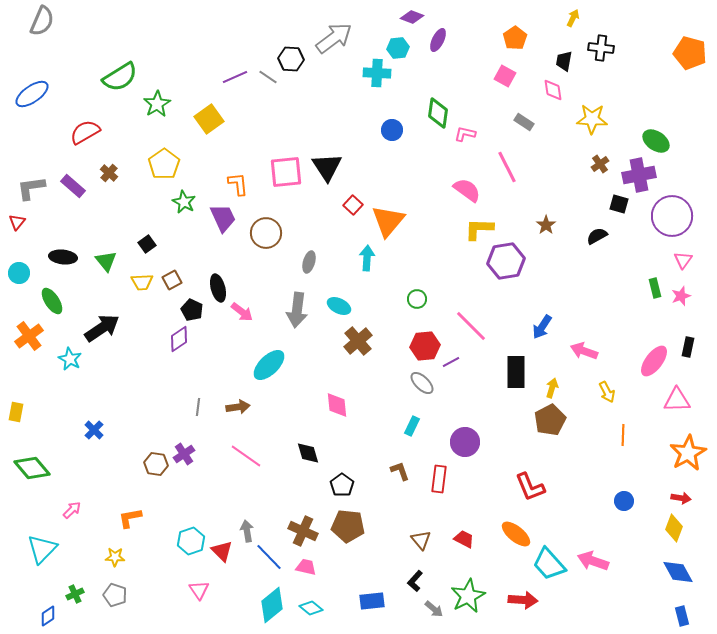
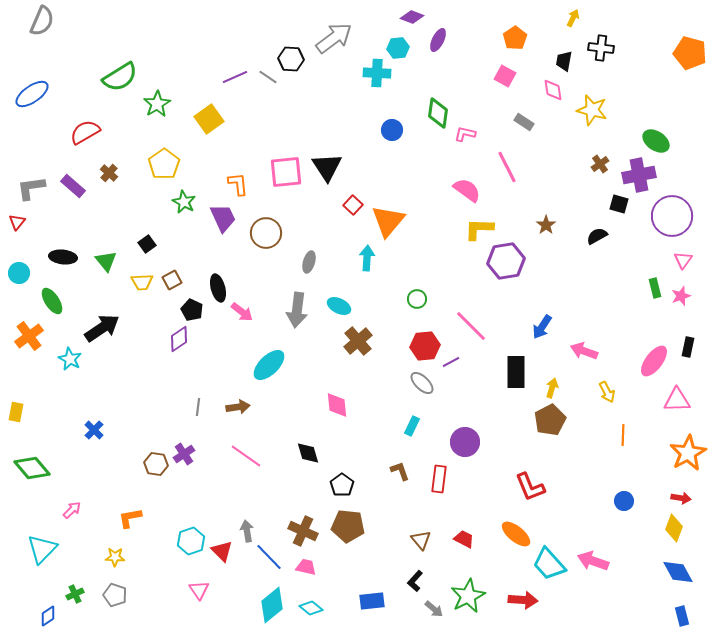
yellow star at (592, 119): moved 9 px up; rotated 12 degrees clockwise
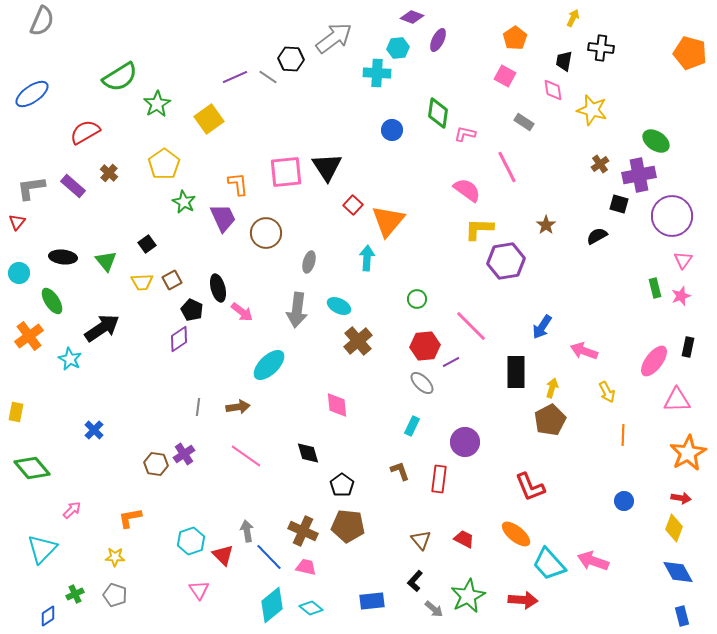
red triangle at (222, 551): moved 1 px right, 4 px down
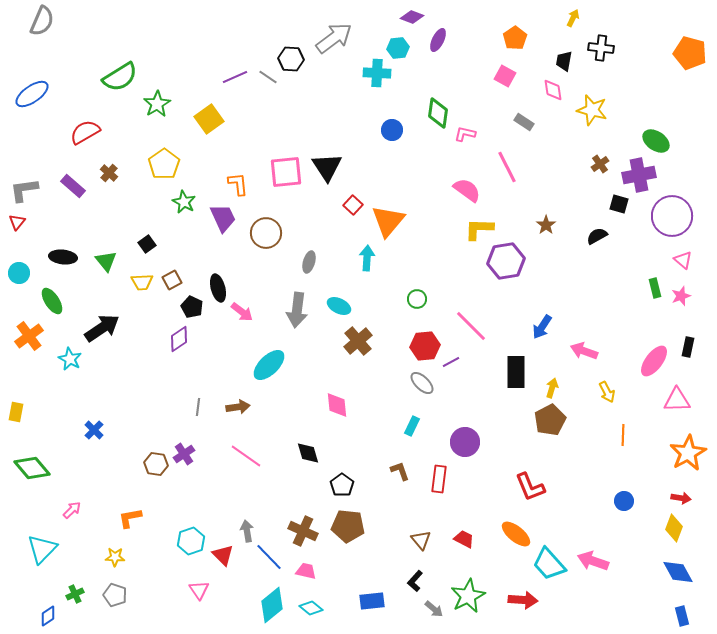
gray L-shape at (31, 188): moved 7 px left, 2 px down
pink triangle at (683, 260): rotated 24 degrees counterclockwise
black pentagon at (192, 310): moved 3 px up
pink trapezoid at (306, 567): moved 4 px down
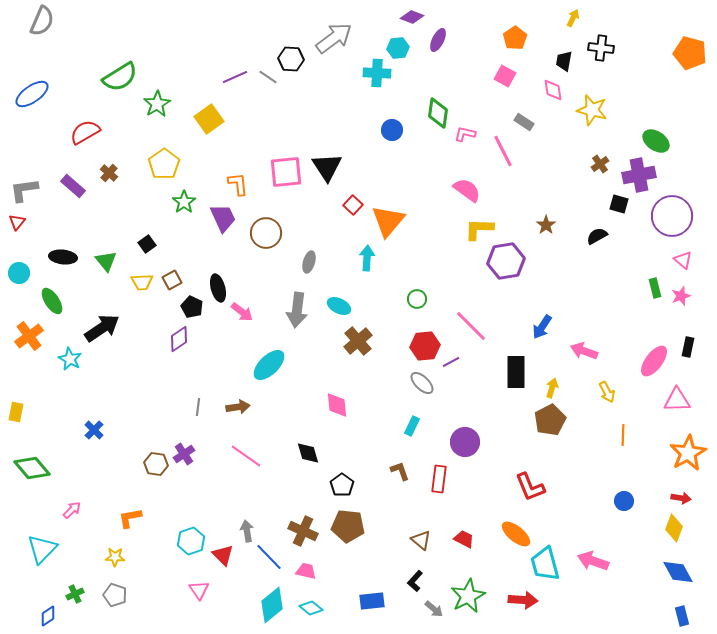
pink line at (507, 167): moved 4 px left, 16 px up
green star at (184, 202): rotated 10 degrees clockwise
brown triangle at (421, 540): rotated 10 degrees counterclockwise
cyan trapezoid at (549, 564): moved 4 px left; rotated 27 degrees clockwise
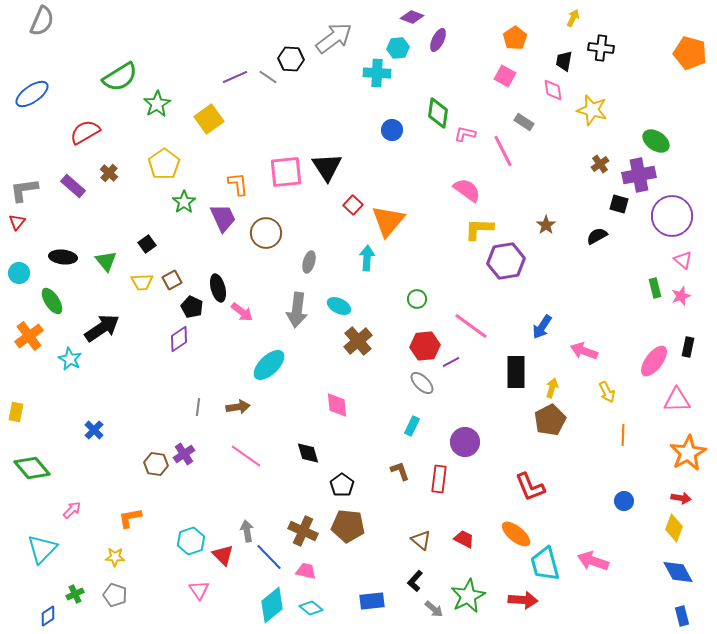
pink line at (471, 326): rotated 9 degrees counterclockwise
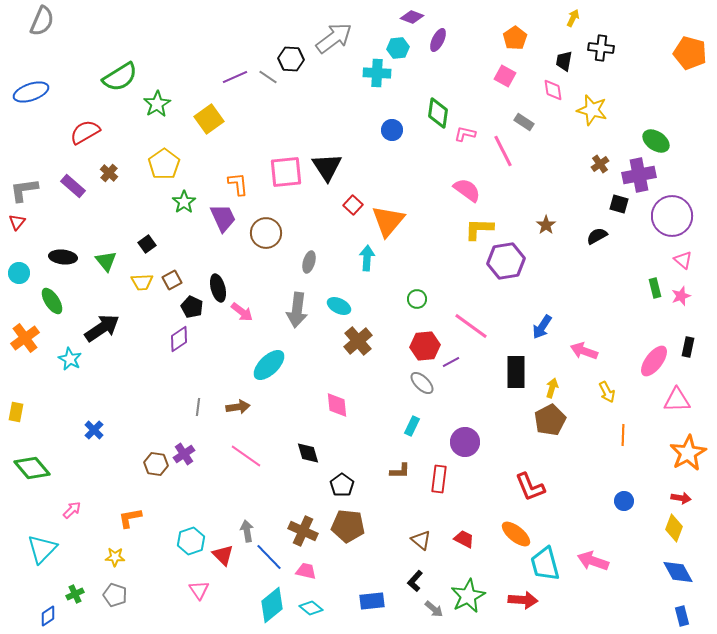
blue ellipse at (32, 94): moved 1 px left, 2 px up; rotated 16 degrees clockwise
orange cross at (29, 336): moved 4 px left, 2 px down
brown L-shape at (400, 471): rotated 110 degrees clockwise
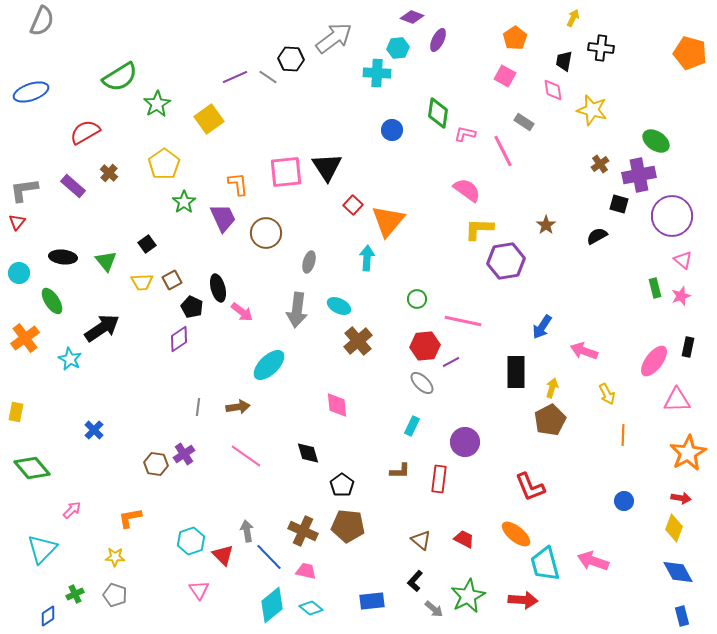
pink line at (471, 326): moved 8 px left, 5 px up; rotated 24 degrees counterclockwise
yellow arrow at (607, 392): moved 2 px down
